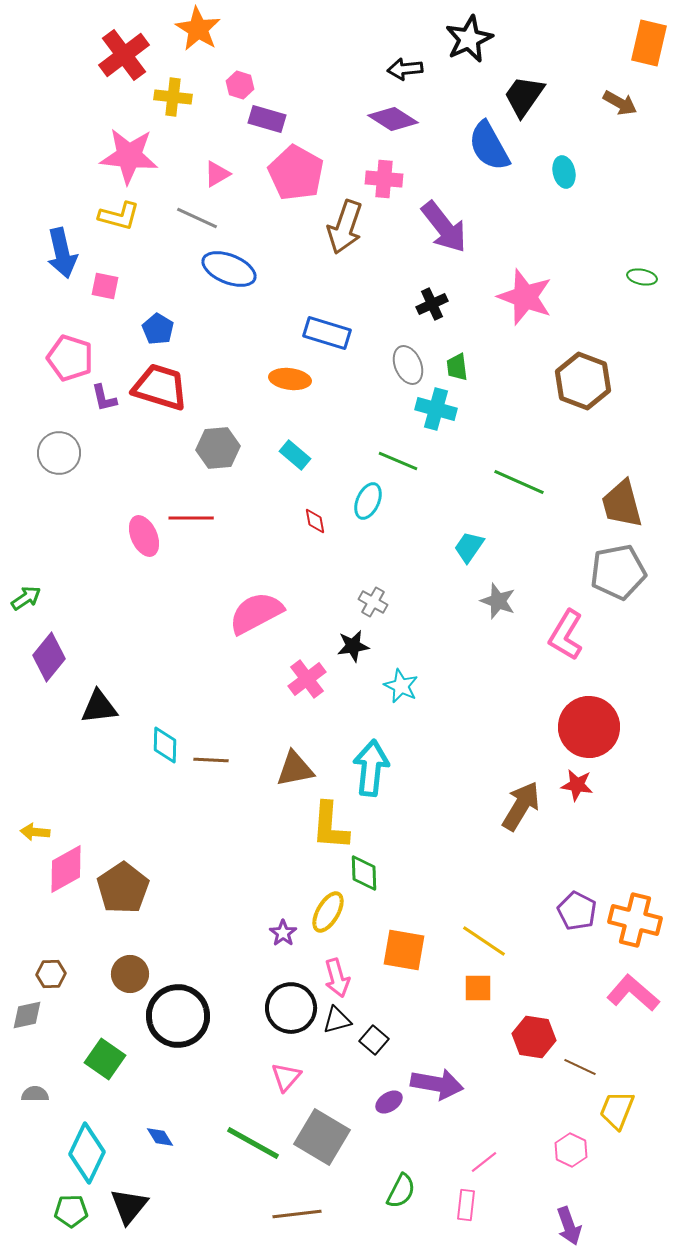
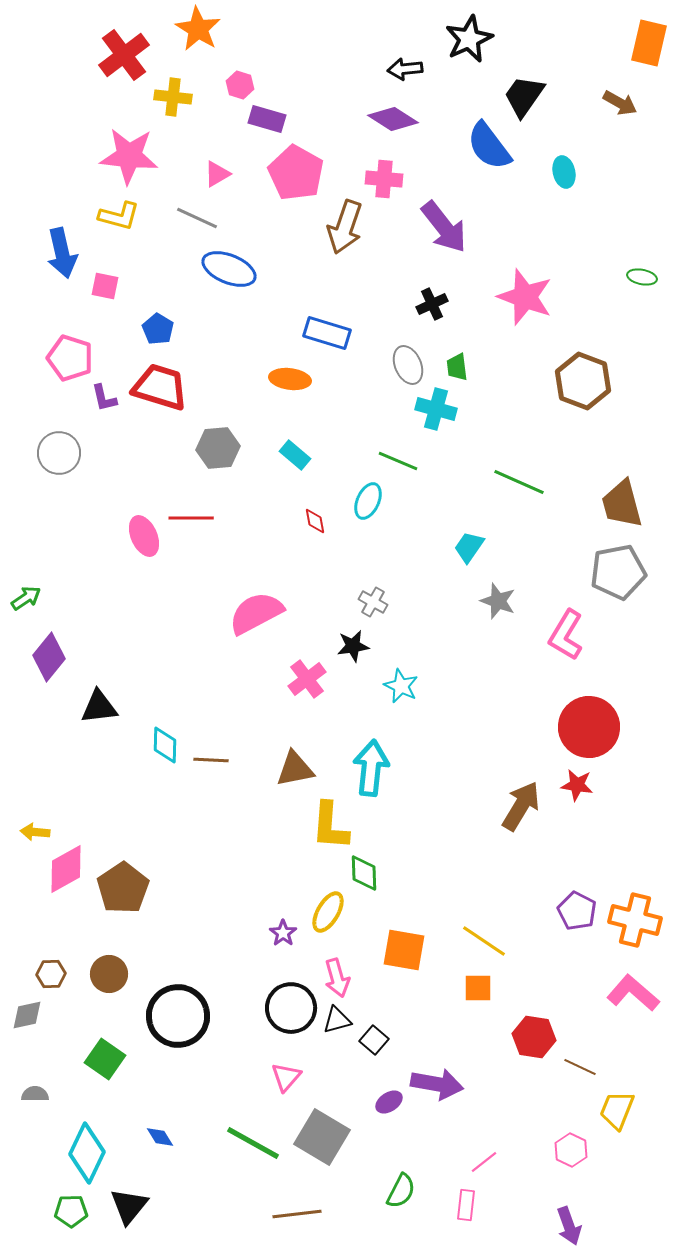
blue semicircle at (489, 146): rotated 8 degrees counterclockwise
brown circle at (130, 974): moved 21 px left
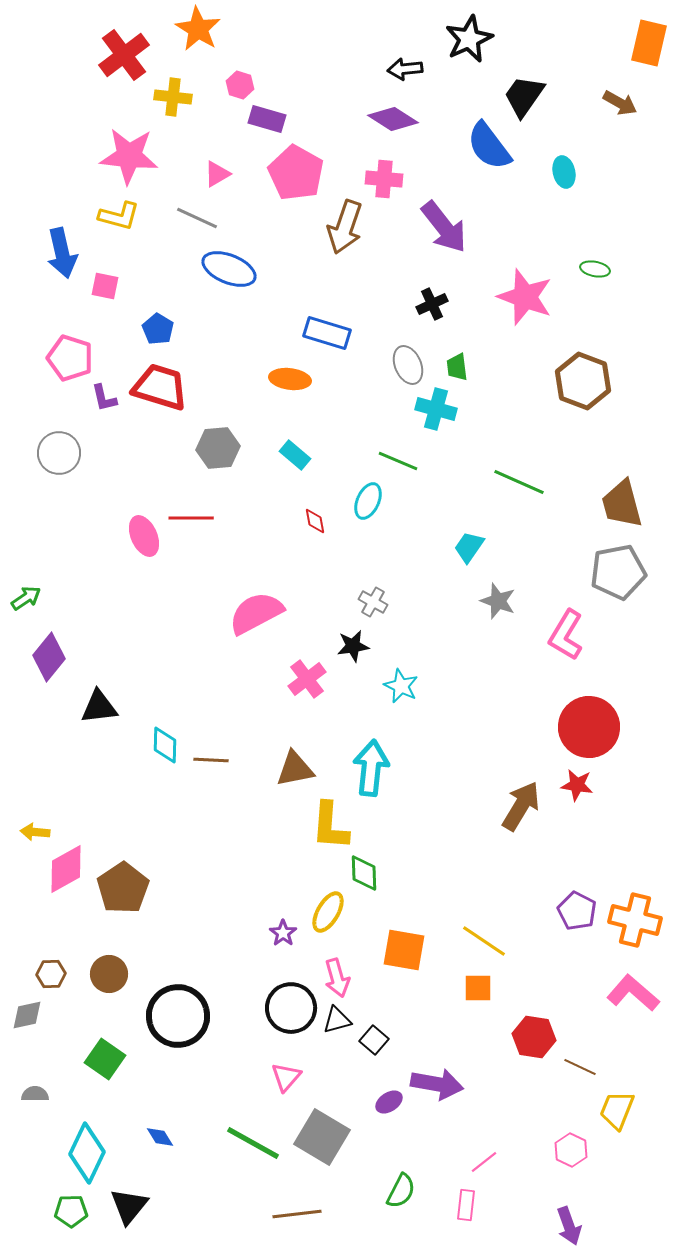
green ellipse at (642, 277): moved 47 px left, 8 px up
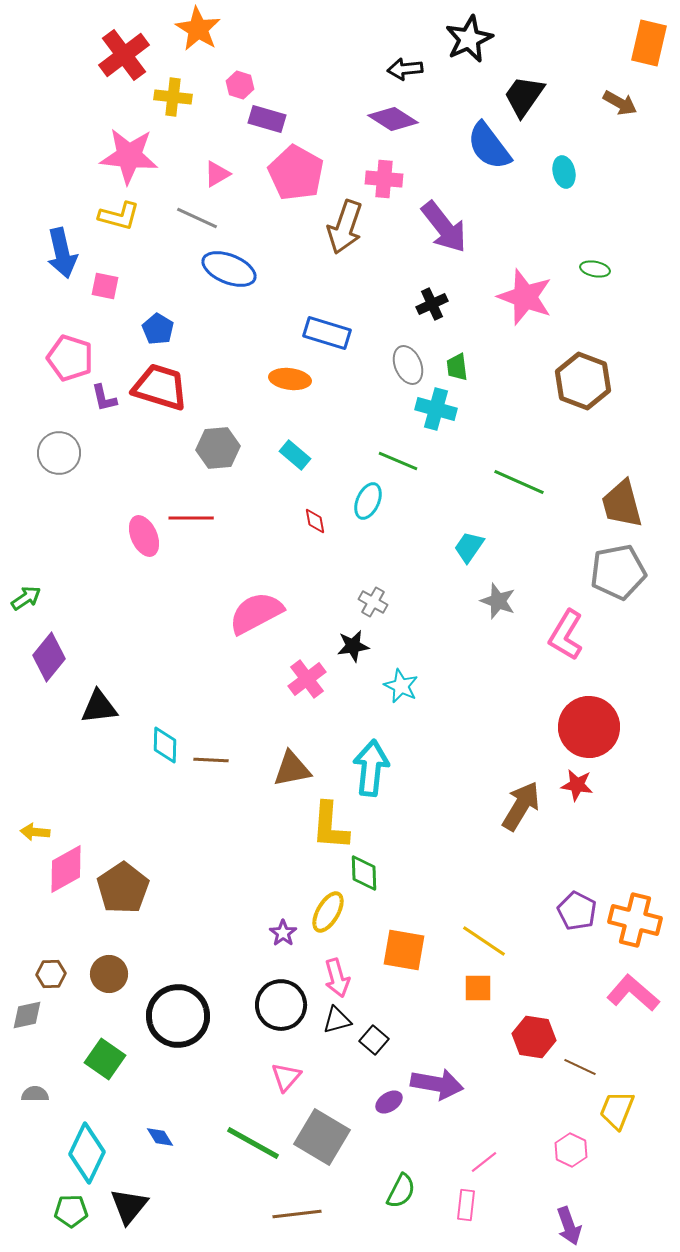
brown triangle at (295, 769): moved 3 px left
black circle at (291, 1008): moved 10 px left, 3 px up
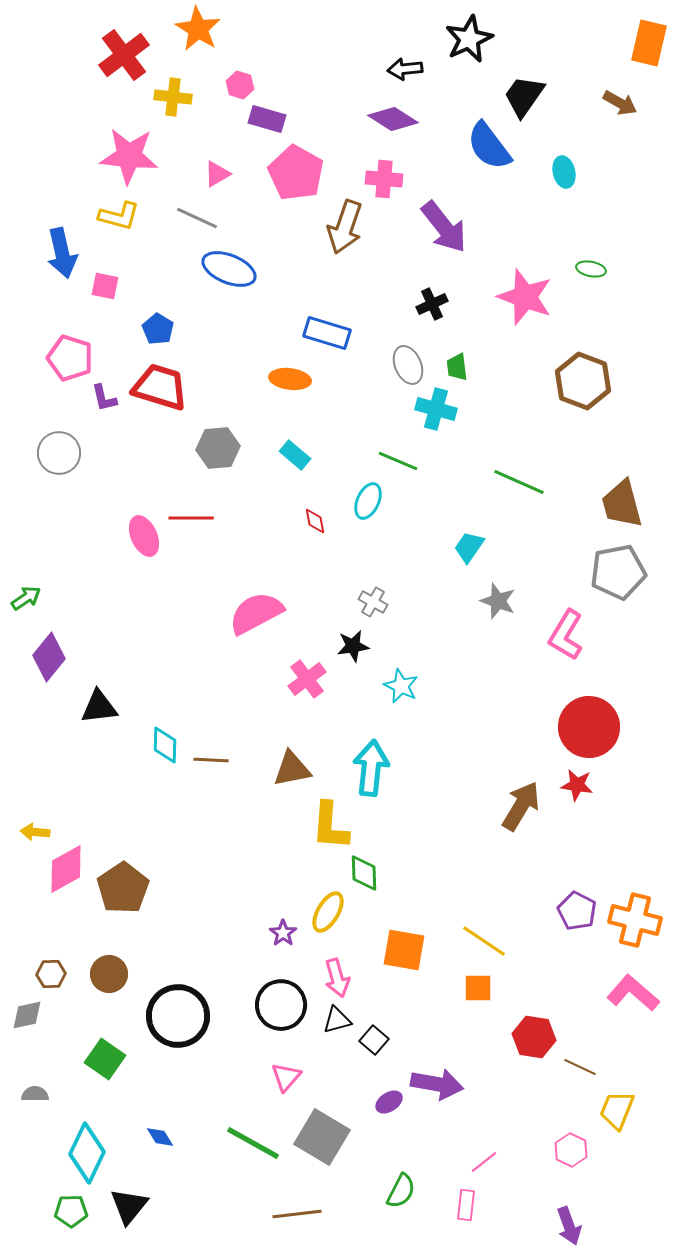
green ellipse at (595, 269): moved 4 px left
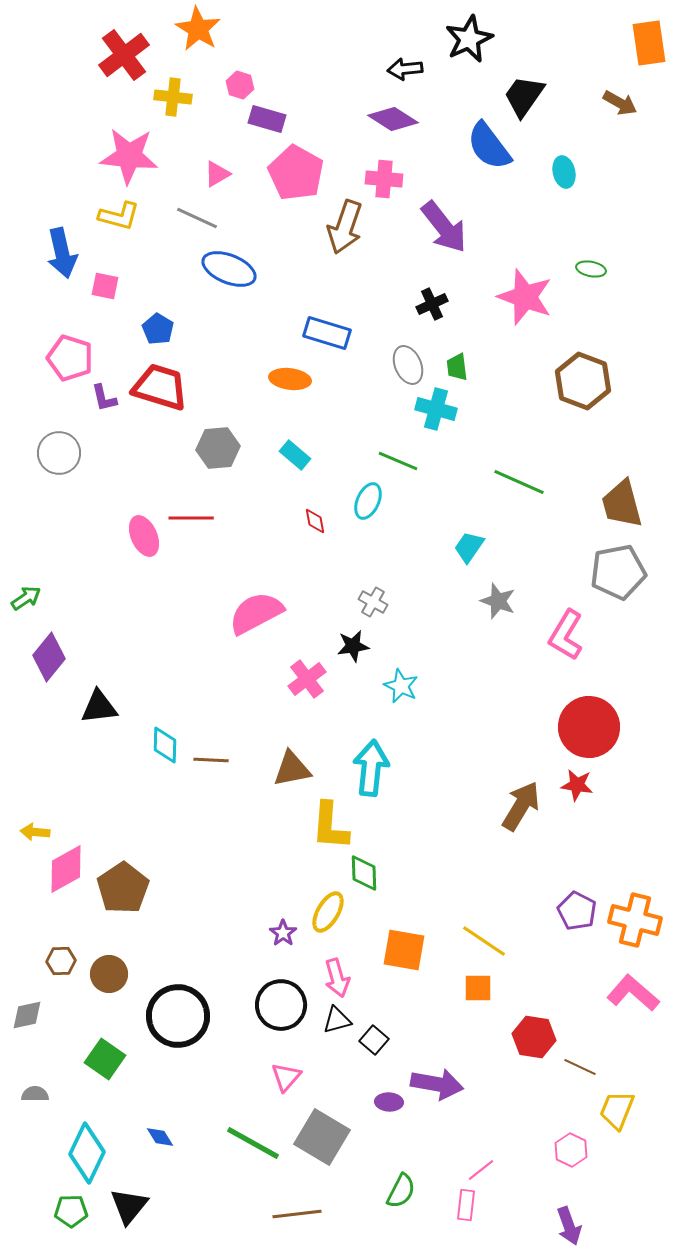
orange rectangle at (649, 43): rotated 21 degrees counterclockwise
brown hexagon at (51, 974): moved 10 px right, 13 px up
purple ellipse at (389, 1102): rotated 36 degrees clockwise
pink line at (484, 1162): moved 3 px left, 8 px down
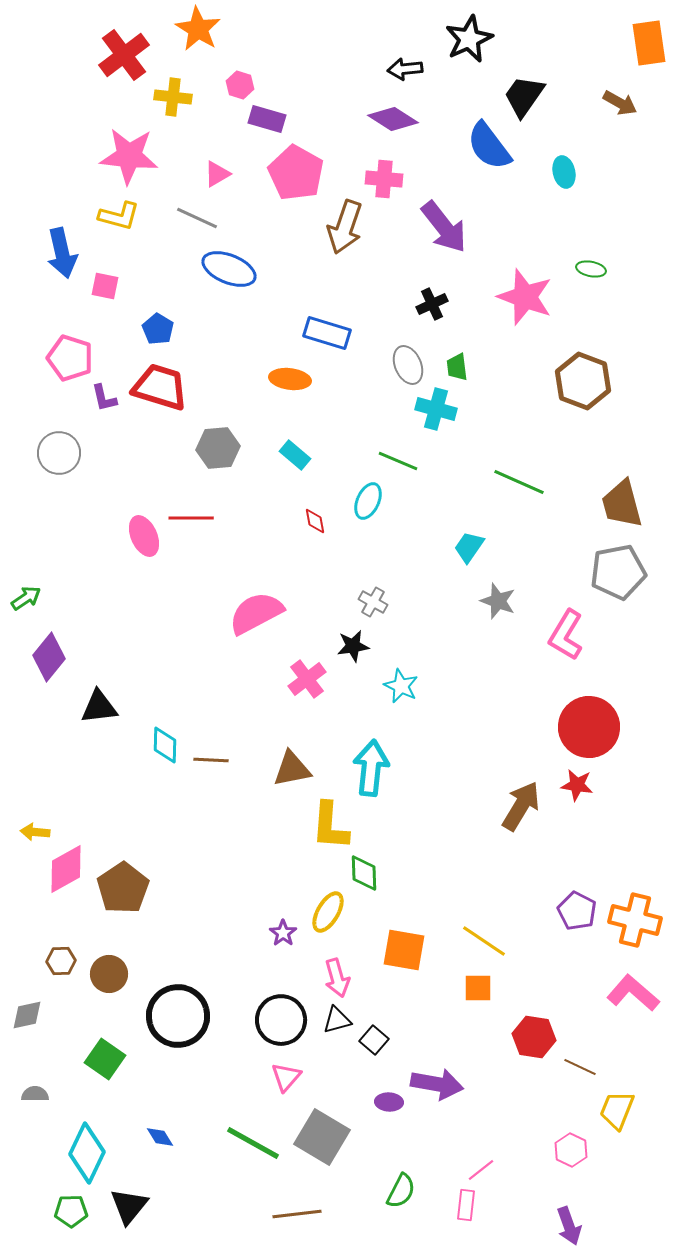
black circle at (281, 1005): moved 15 px down
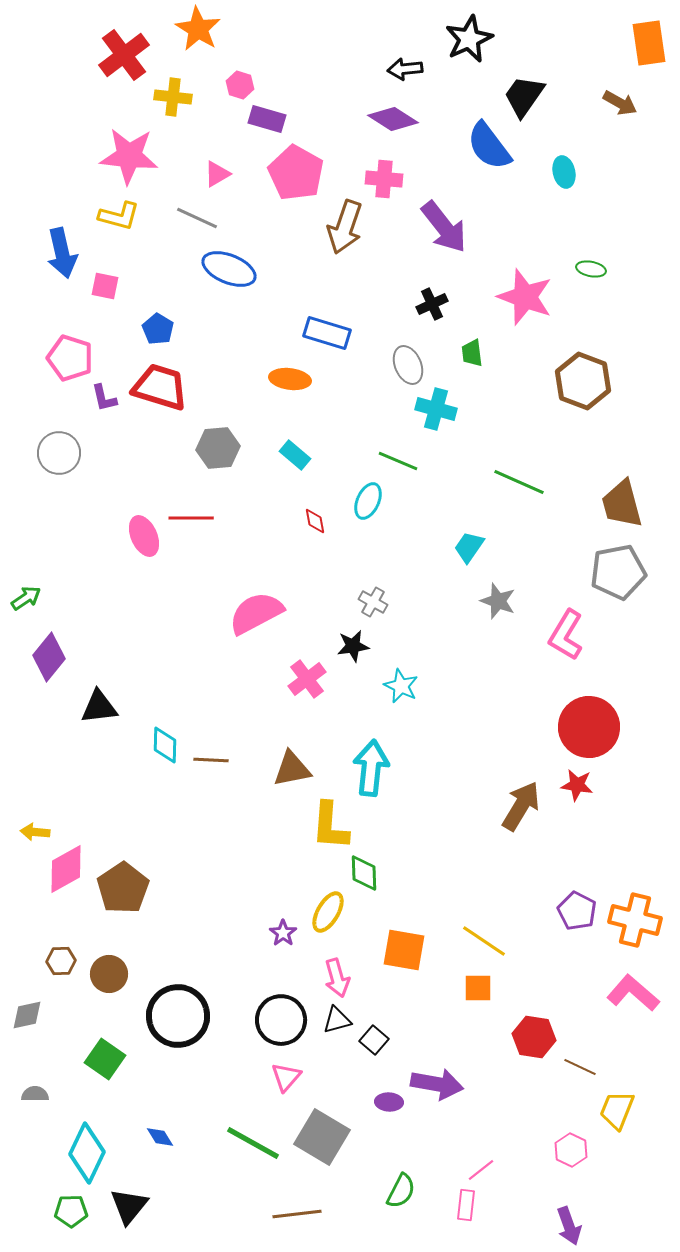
green trapezoid at (457, 367): moved 15 px right, 14 px up
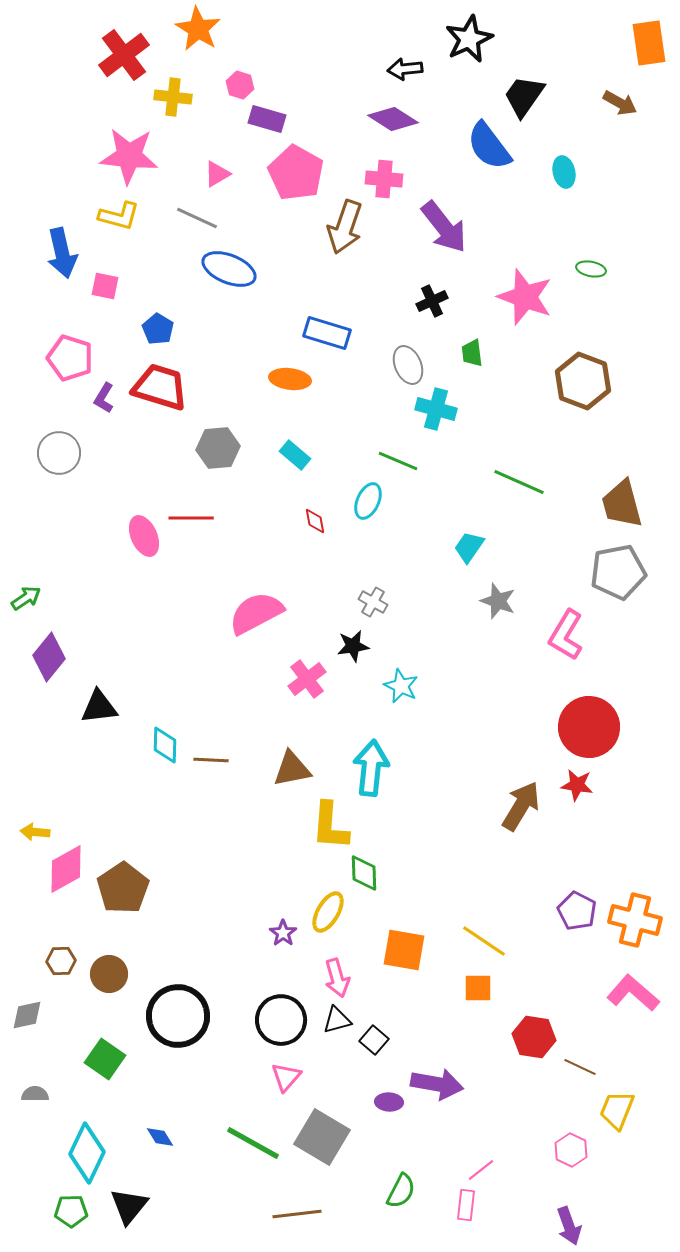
black cross at (432, 304): moved 3 px up
purple L-shape at (104, 398): rotated 44 degrees clockwise
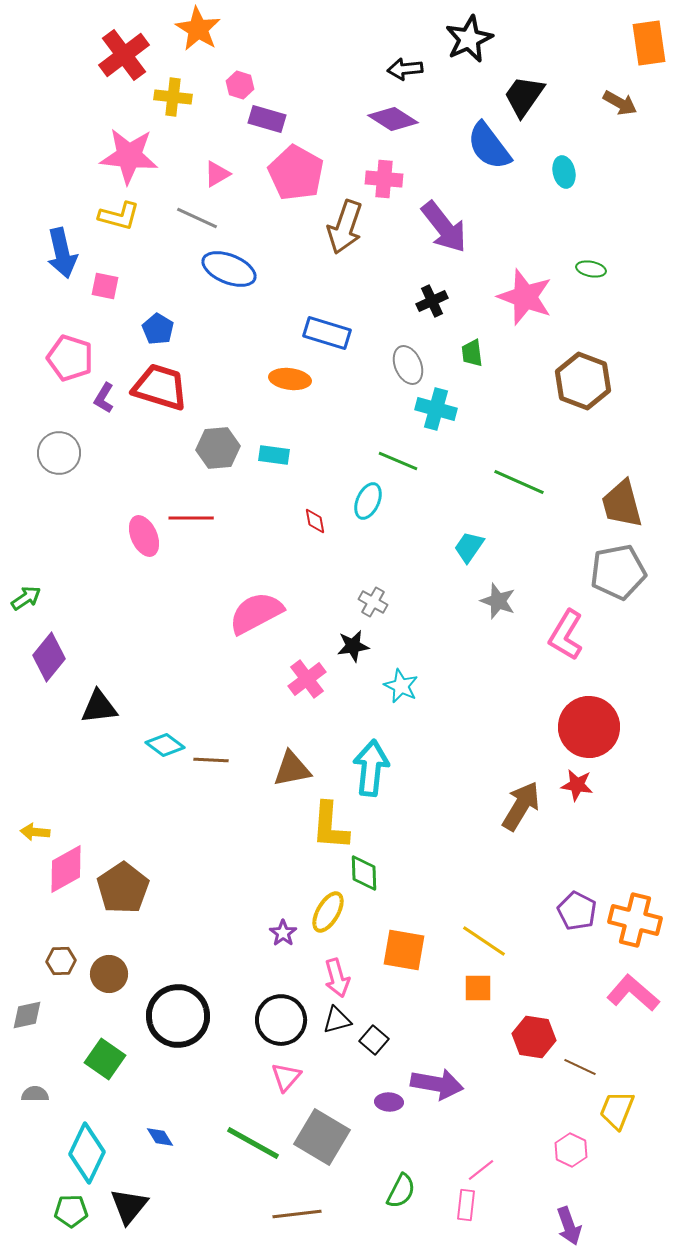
cyan rectangle at (295, 455): moved 21 px left; rotated 32 degrees counterclockwise
cyan diamond at (165, 745): rotated 54 degrees counterclockwise
